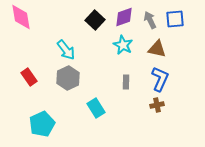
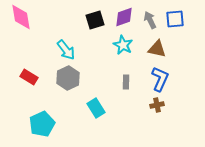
black square: rotated 30 degrees clockwise
red rectangle: rotated 24 degrees counterclockwise
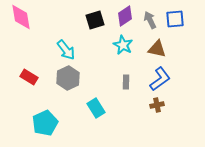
purple diamond: moved 1 px right, 1 px up; rotated 15 degrees counterclockwise
blue L-shape: rotated 30 degrees clockwise
cyan pentagon: moved 3 px right, 1 px up
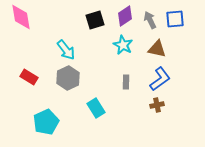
cyan pentagon: moved 1 px right, 1 px up
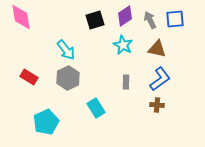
brown cross: rotated 16 degrees clockwise
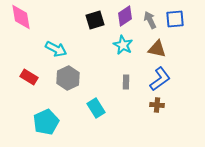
cyan arrow: moved 10 px left, 1 px up; rotated 25 degrees counterclockwise
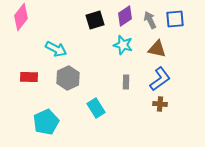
pink diamond: rotated 48 degrees clockwise
cyan star: rotated 12 degrees counterclockwise
red rectangle: rotated 30 degrees counterclockwise
brown cross: moved 3 px right, 1 px up
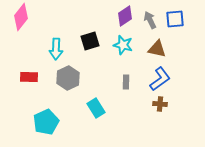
black square: moved 5 px left, 21 px down
cyan arrow: rotated 65 degrees clockwise
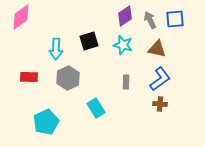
pink diamond: rotated 16 degrees clockwise
black square: moved 1 px left
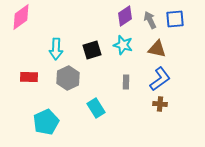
black square: moved 3 px right, 9 px down
